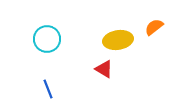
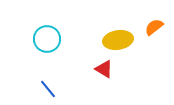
blue line: rotated 18 degrees counterclockwise
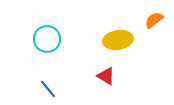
orange semicircle: moved 7 px up
red triangle: moved 2 px right, 7 px down
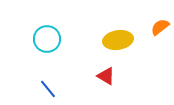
orange semicircle: moved 6 px right, 7 px down
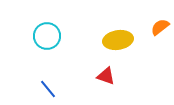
cyan circle: moved 3 px up
red triangle: rotated 12 degrees counterclockwise
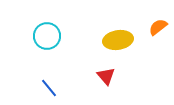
orange semicircle: moved 2 px left
red triangle: rotated 30 degrees clockwise
blue line: moved 1 px right, 1 px up
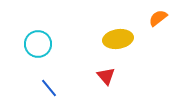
orange semicircle: moved 9 px up
cyan circle: moved 9 px left, 8 px down
yellow ellipse: moved 1 px up
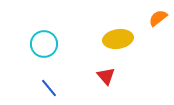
cyan circle: moved 6 px right
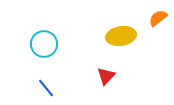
yellow ellipse: moved 3 px right, 3 px up
red triangle: rotated 24 degrees clockwise
blue line: moved 3 px left
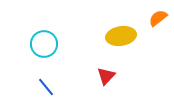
blue line: moved 1 px up
